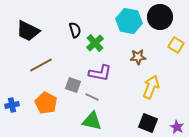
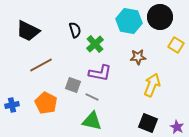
green cross: moved 1 px down
yellow arrow: moved 1 px right, 2 px up
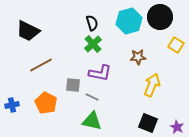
cyan hexagon: rotated 25 degrees counterclockwise
black semicircle: moved 17 px right, 7 px up
green cross: moved 2 px left
gray square: rotated 14 degrees counterclockwise
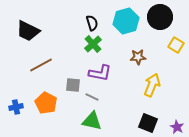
cyan hexagon: moved 3 px left
blue cross: moved 4 px right, 2 px down
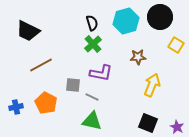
purple L-shape: moved 1 px right
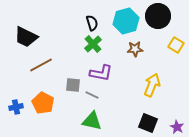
black circle: moved 2 px left, 1 px up
black trapezoid: moved 2 px left, 6 px down
brown star: moved 3 px left, 8 px up
gray line: moved 2 px up
orange pentagon: moved 3 px left
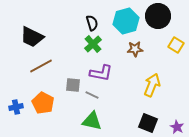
black trapezoid: moved 6 px right
brown line: moved 1 px down
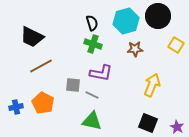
green cross: rotated 30 degrees counterclockwise
